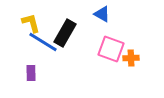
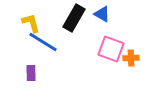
black rectangle: moved 9 px right, 15 px up
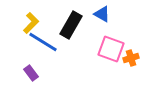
black rectangle: moved 3 px left, 7 px down
yellow L-shape: rotated 60 degrees clockwise
orange cross: rotated 14 degrees counterclockwise
purple rectangle: rotated 35 degrees counterclockwise
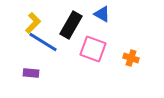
yellow L-shape: moved 2 px right
pink square: moved 18 px left
orange cross: rotated 35 degrees clockwise
purple rectangle: rotated 49 degrees counterclockwise
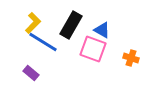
blue triangle: moved 16 px down
purple rectangle: rotated 35 degrees clockwise
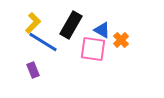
pink square: rotated 12 degrees counterclockwise
orange cross: moved 10 px left, 18 px up; rotated 28 degrees clockwise
purple rectangle: moved 2 px right, 3 px up; rotated 28 degrees clockwise
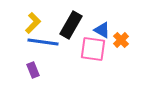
blue line: rotated 24 degrees counterclockwise
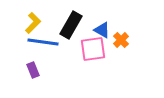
pink square: rotated 16 degrees counterclockwise
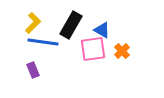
orange cross: moved 1 px right, 11 px down
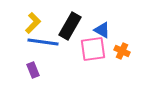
black rectangle: moved 1 px left, 1 px down
orange cross: rotated 21 degrees counterclockwise
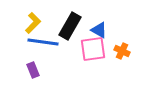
blue triangle: moved 3 px left
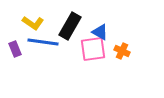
yellow L-shape: rotated 80 degrees clockwise
blue triangle: moved 1 px right, 2 px down
purple rectangle: moved 18 px left, 21 px up
